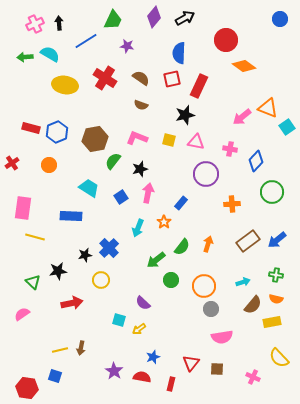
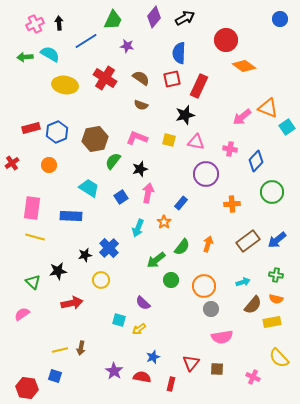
red rectangle at (31, 128): rotated 30 degrees counterclockwise
pink rectangle at (23, 208): moved 9 px right
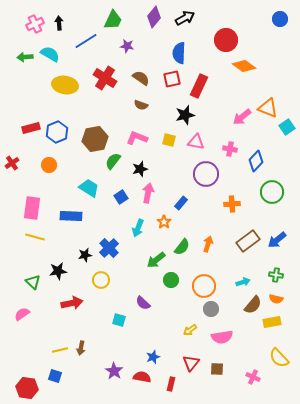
yellow arrow at (139, 329): moved 51 px right, 1 px down
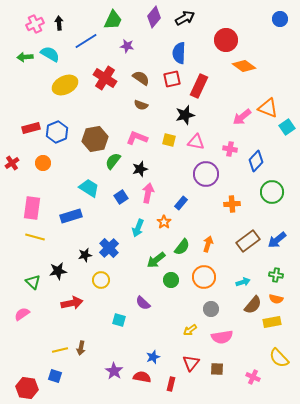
yellow ellipse at (65, 85): rotated 35 degrees counterclockwise
orange circle at (49, 165): moved 6 px left, 2 px up
blue rectangle at (71, 216): rotated 20 degrees counterclockwise
orange circle at (204, 286): moved 9 px up
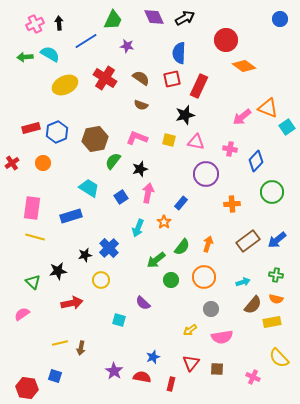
purple diamond at (154, 17): rotated 65 degrees counterclockwise
yellow line at (60, 350): moved 7 px up
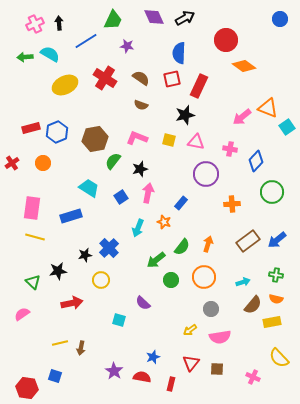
orange star at (164, 222): rotated 16 degrees counterclockwise
pink semicircle at (222, 337): moved 2 px left
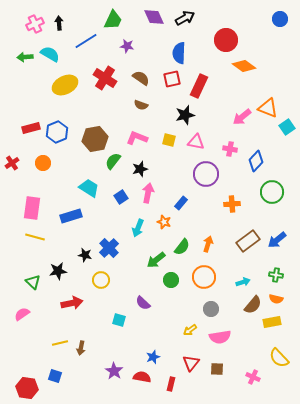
black star at (85, 255): rotated 24 degrees clockwise
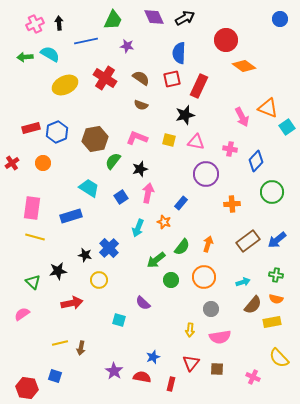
blue line at (86, 41): rotated 20 degrees clockwise
pink arrow at (242, 117): rotated 78 degrees counterclockwise
yellow circle at (101, 280): moved 2 px left
yellow arrow at (190, 330): rotated 48 degrees counterclockwise
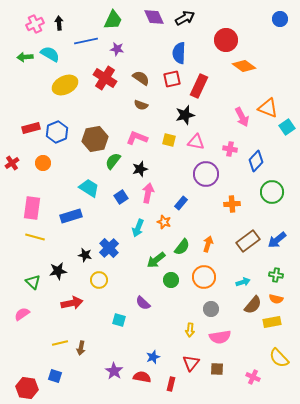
purple star at (127, 46): moved 10 px left, 3 px down
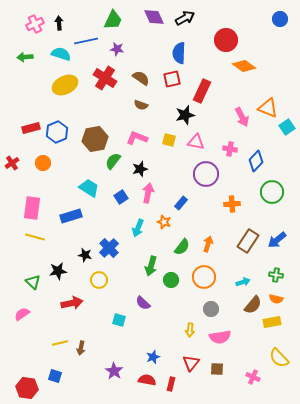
cyan semicircle at (50, 54): moved 11 px right; rotated 12 degrees counterclockwise
red rectangle at (199, 86): moved 3 px right, 5 px down
brown rectangle at (248, 241): rotated 20 degrees counterclockwise
green arrow at (156, 260): moved 5 px left, 6 px down; rotated 36 degrees counterclockwise
red semicircle at (142, 377): moved 5 px right, 3 px down
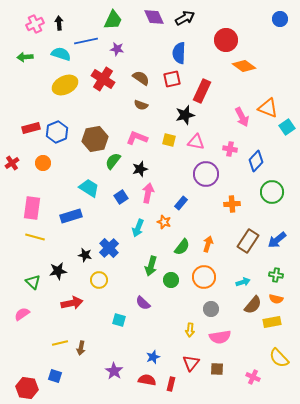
red cross at (105, 78): moved 2 px left, 1 px down
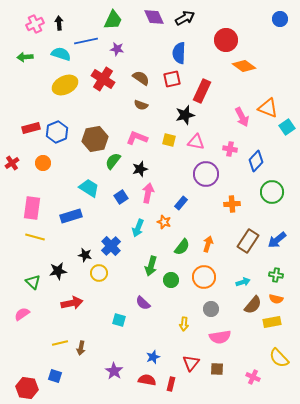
blue cross at (109, 248): moved 2 px right, 2 px up
yellow circle at (99, 280): moved 7 px up
yellow arrow at (190, 330): moved 6 px left, 6 px up
